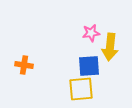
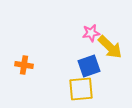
yellow arrow: rotated 52 degrees counterclockwise
blue square: rotated 15 degrees counterclockwise
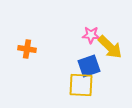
pink star: moved 2 px down; rotated 12 degrees clockwise
orange cross: moved 3 px right, 16 px up
yellow square: moved 4 px up; rotated 8 degrees clockwise
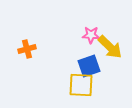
orange cross: rotated 24 degrees counterclockwise
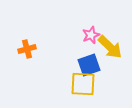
pink star: rotated 24 degrees counterclockwise
blue square: moved 1 px up
yellow square: moved 2 px right, 1 px up
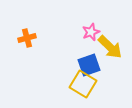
pink star: moved 3 px up
orange cross: moved 11 px up
yellow square: rotated 28 degrees clockwise
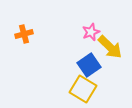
orange cross: moved 3 px left, 4 px up
blue square: rotated 15 degrees counterclockwise
yellow square: moved 5 px down
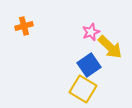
orange cross: moved 8 px up
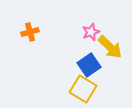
orange cross: moved 6 px right, 6 px down
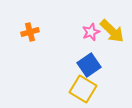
yellow arrow: moved 2 px right, 16 px up
